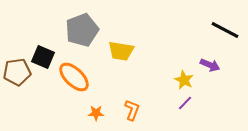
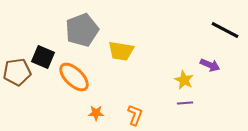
purple line: rotated 42 degrees clockwise
orange L-shape: moved 3 px right, 5 px down
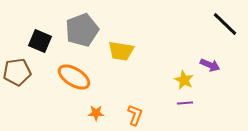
black line: moved 6 px up; rotated 16 degrees clockwise
black square: moved 3 px left, 16 px up
orange ellipse: rotated 12 degrees counterclockwise
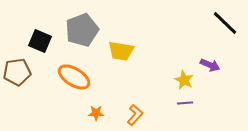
black line: moved 1 px up
orange L-shape: rotated 20 degrees clockwise
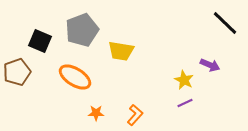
brown pentagon: rotated 12 degrees counterclockwise
orange ellipse: moved 1 px right
purple line: rotated 21 degrees counterclockwise
